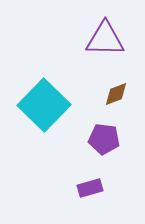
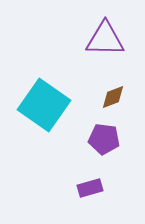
brown diamond: moved 3 px left, 3 px down
cyan square: rotated 9 degrees counterclockwise
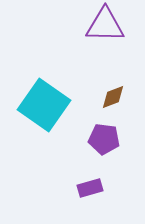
purple triangle: moved 14 px up
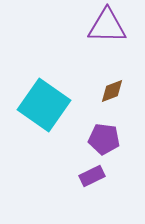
purple triangle: moved 2 px right, 1 px down
brown diamond: moved 1 px left, 6 px up
purple rectangle: moved 2 px right, 12 px up; rotated 10 degrees counterclockwise
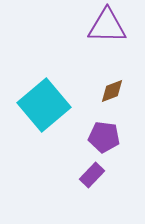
cyan square: rotated 15 degrees clockwise
purple pentagon: moved 2 px up
purple rectangle: moved 1 px up; rotated 20 degrees counterclockwise
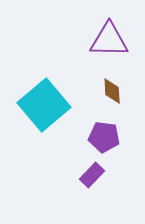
purple triangle: moved 2 px right, 14 px down
brown diamond: rotated 72 degrees counterclockwise
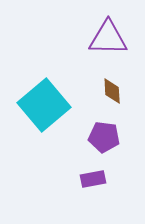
purple triangle: moved 1 px left, 2 px up
purple rectangle: moved 1 px right, 4 px down; rotated 35 degrees clockwise
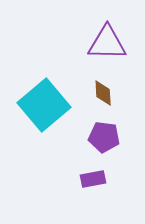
purple triangle: moved 1 px left, 5 px down
brown diamond: moved 9 px left, 2 px down
